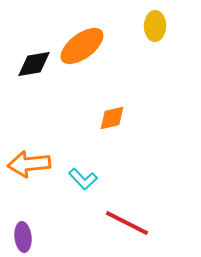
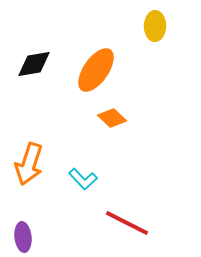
orange ellipse: moved 14 px right, 24 px down; rotated 18 degrees counterclockwise
orange diamond: rotated 56 degrees clockwise
orange arrow: rotated 66 degrees counterclockwise
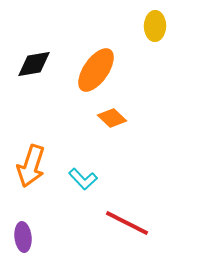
orange arrow: moved 2 px right, 2 px down
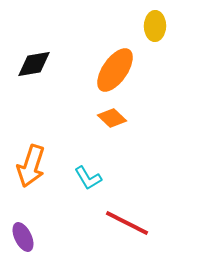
orange ellipse: moved 19 px right
cyan L-shape: moved 5 px right, 1 px up; rotated 12 degrees clockwise
purple ellipse: rotated 20 degrees counterclockwise
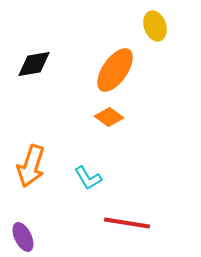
yellow ellipse: rotated 20 degrees counterclockwise
orange diamond: moved 3 px left, 1 px up; rotated 8 degrees counterclockwise
red line: rotated 18 degrees counterclockwise
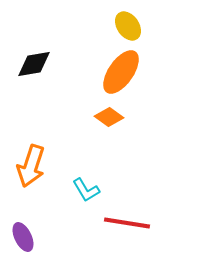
yellow ellipse: moved 27 px left; rotated 16 degrees counterclockwise
orange ellipse: moved 6 px right, 2 px down
cyan L-shape: moved 2 px left, 12 px down
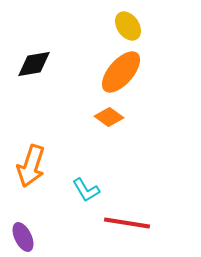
orange ellipse: rotated 6 degrees clockwise
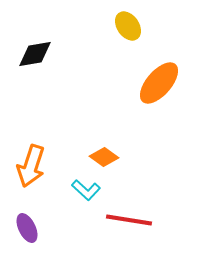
black diamond: moved 1 px right, 10 px up
orange ellipse: moved 38 px right, 11 px down
orange diamond: moved 5 px left, 40 px down
cyan L-shape: rotated 16 degrees counterclockwise
red line: moved 2 px right, 3 px up
purple ellipse: moved 4 px right, 9 px up
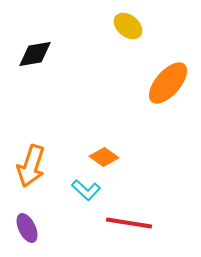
yellow ellipse: rotated 16 degrees counterclockwise
orange ellipse: moved 9 px right
red line: moved 3 px down
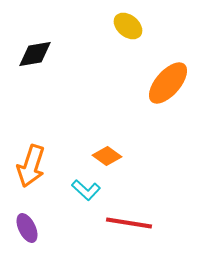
orange diamond: moved 3 px right, 1 px up
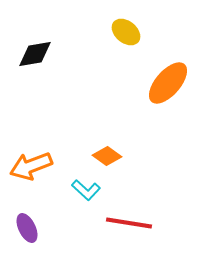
yellow ellipse: moved 2 px left, 6 px down
orange arrow: rotated 51 degrees clockwise
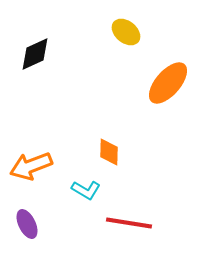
black diamond: rotated 15 degrees counterclockwise
orange diamond: moved 2 px right, 4 px up; rotated 56 degrees clockwise
cyan L-shape: rotated 12 degrees counterclockwise
purple ellipse: moved 4 px up
